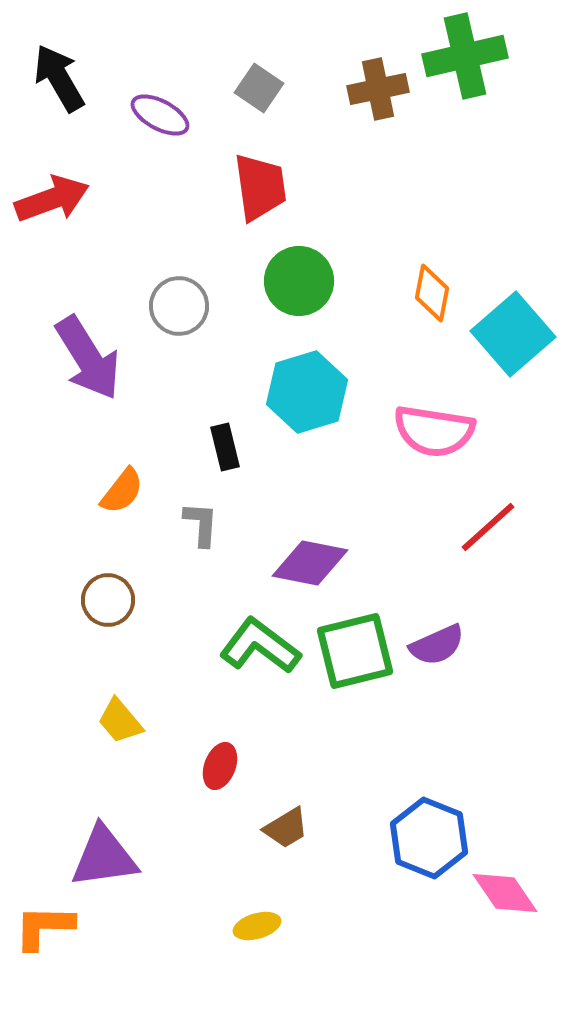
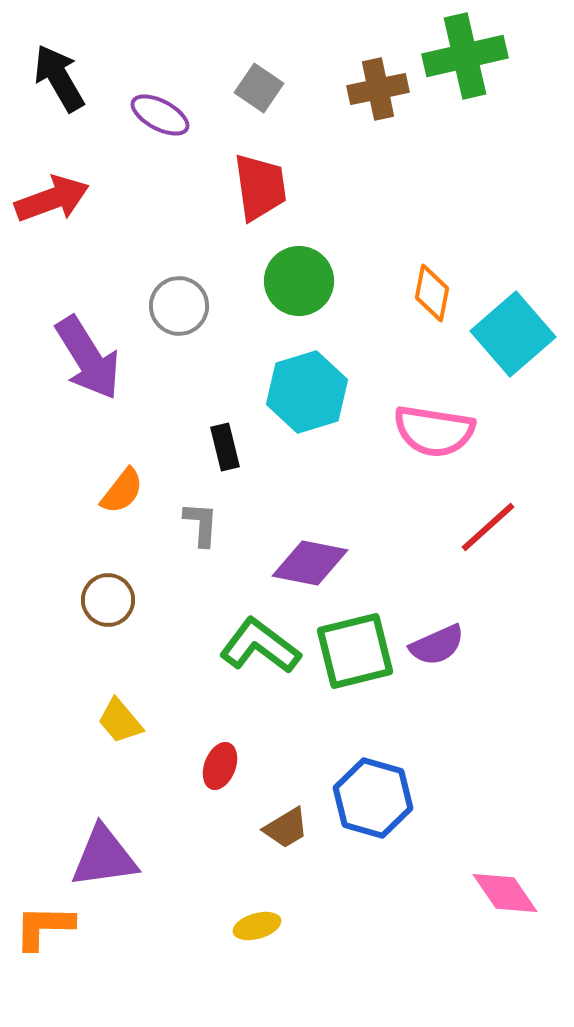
blue hexagon: moved 56 px left, 40 px up; rotated 6 degrees counterclockwise
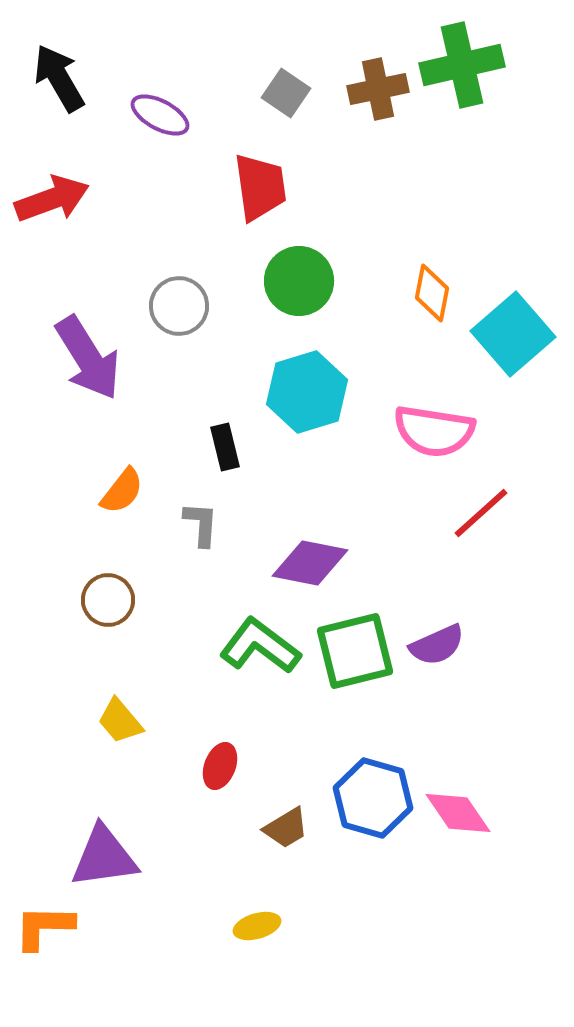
green cross: moved 3 px left, 9 px down
gray square: moved 27 px right, 5 px down
red line: moved 7 px left, 14 px up
pink diamond: moved 47 px left, 80 px up
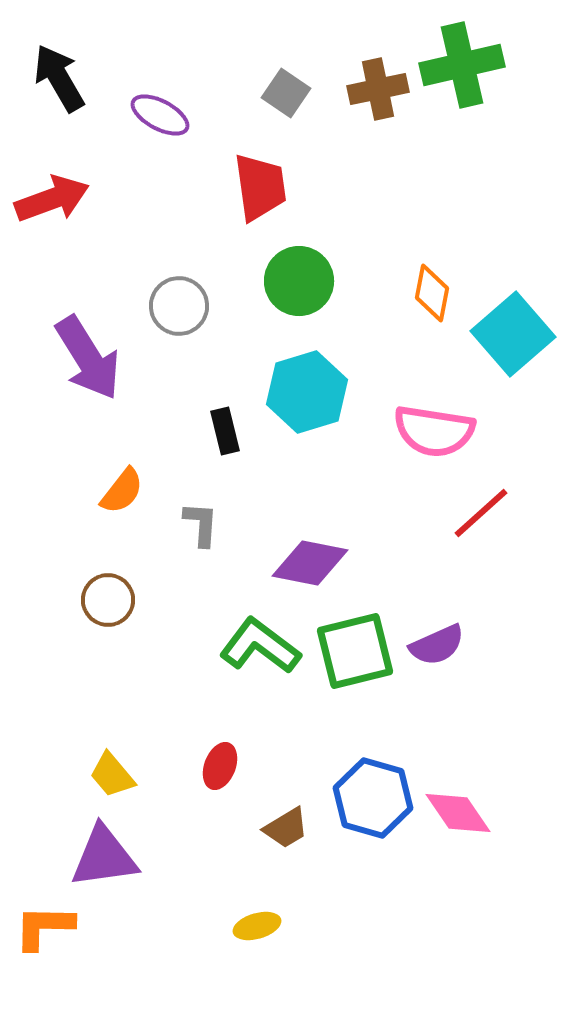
black rectangle: moved 16 px up
yellow trapezoid: moved 8 px left, 54 px down
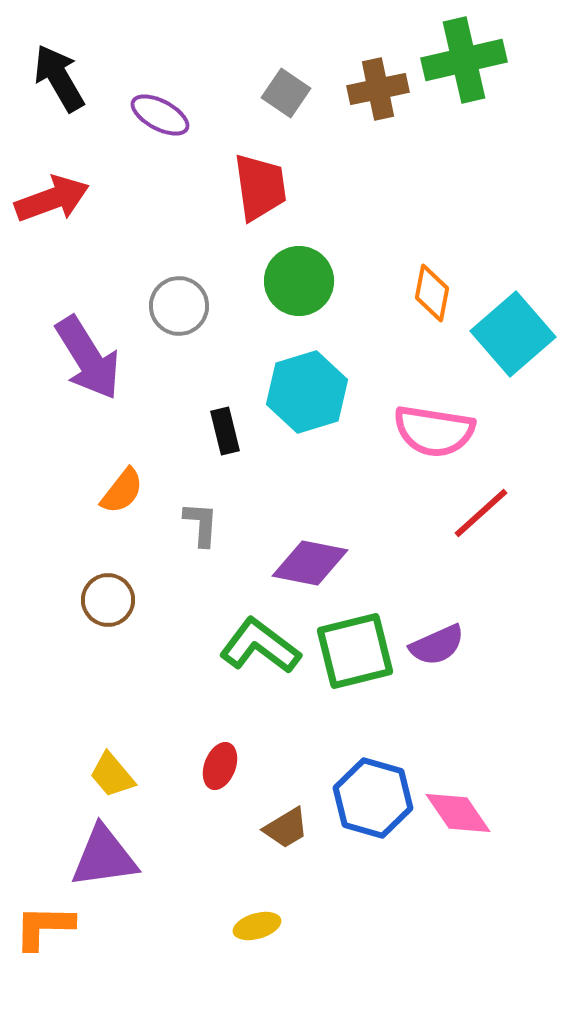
green cross: moved 2 px right, 5 px up
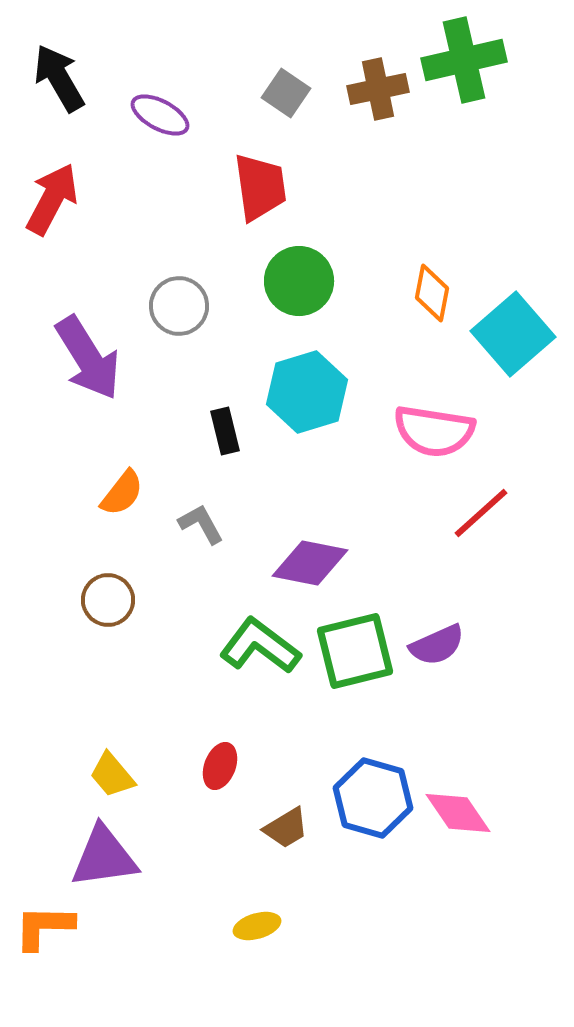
red arrow: rotated 42 degrees counterclockwise
orange semicircle: moved 2 px down
gray L-shape: rotated 33 degrees counterclockwise
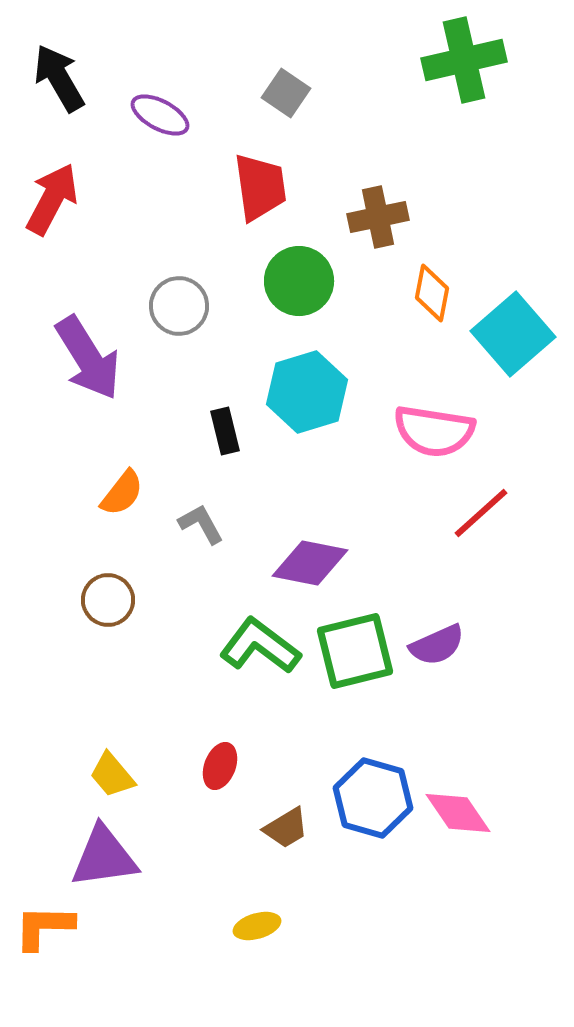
brown cross: moved 128 px down
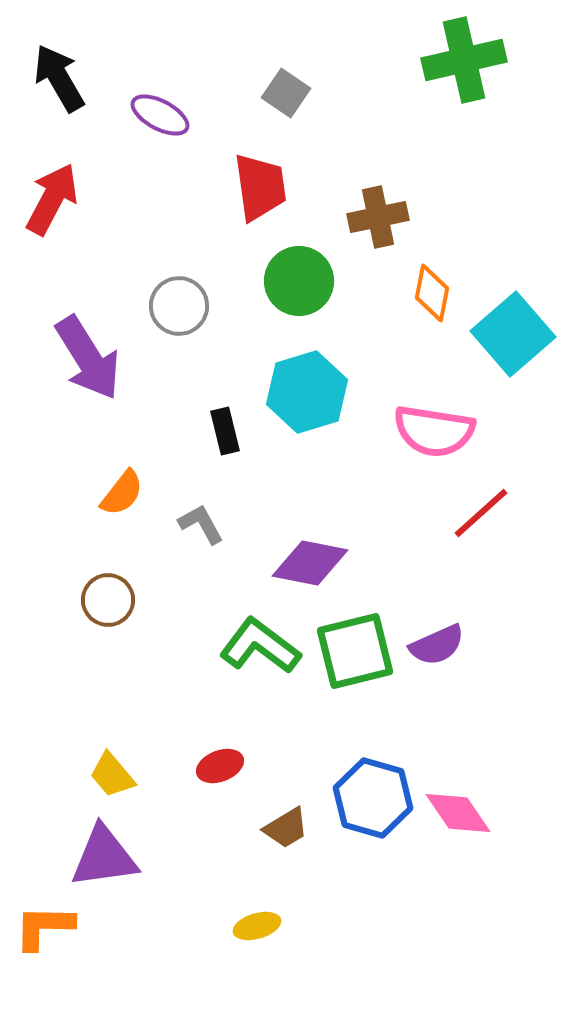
red ellipse: rotated 48 degrees clockwise
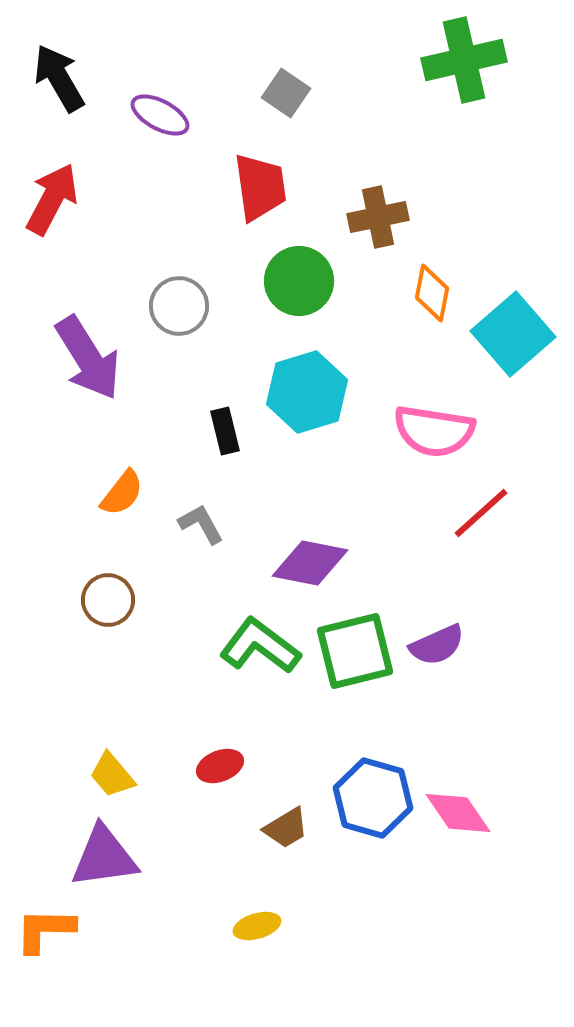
orange L-shape: moved 1 px right, 3 px down
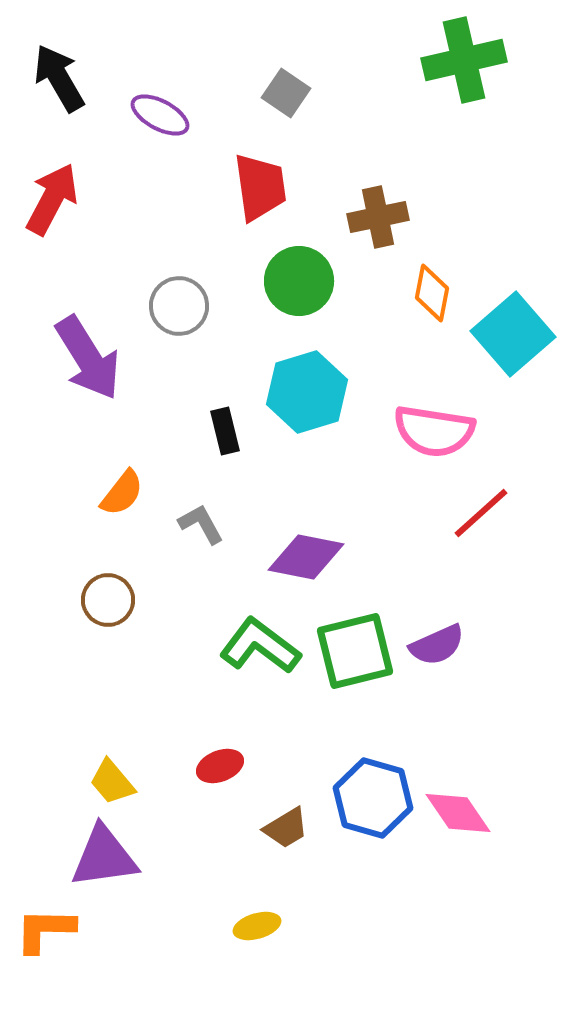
purple diamond: moved 4 px left, 6 px up
yellow trapezoid: moved 7 px down
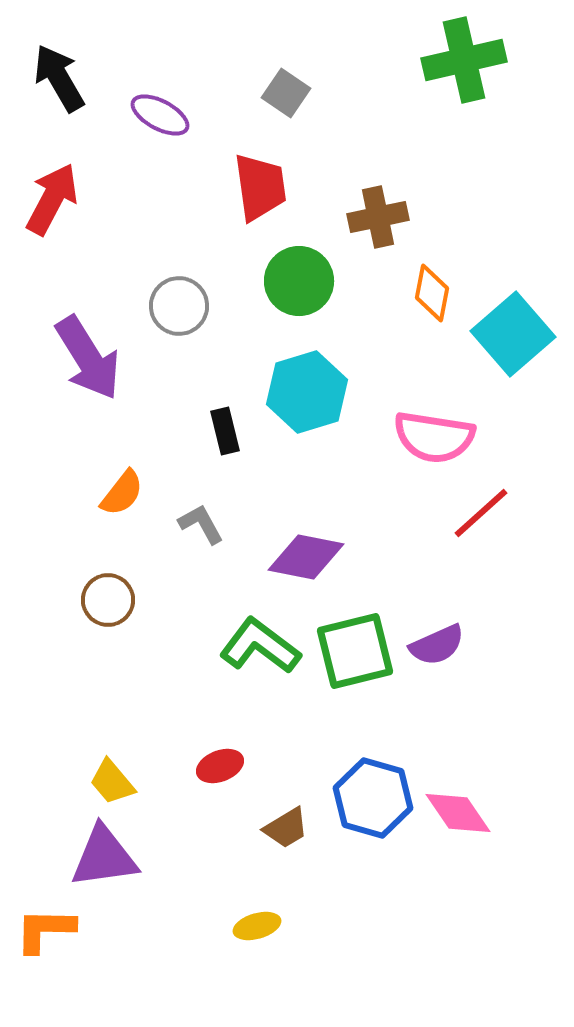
pink semicircle: moved 6 px down
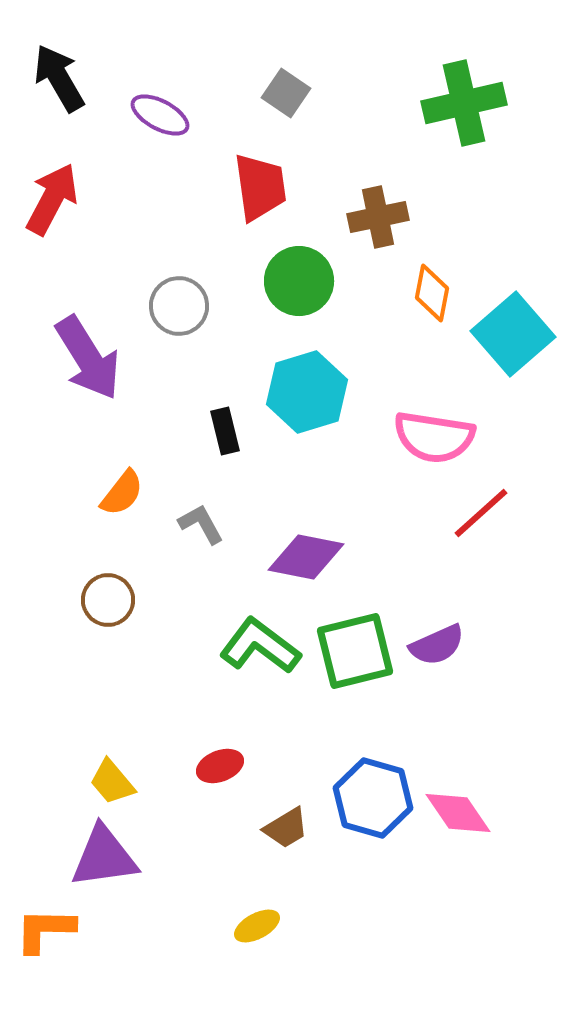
green cross: moved 43 px down
yellow ellipse: rotated 12 degrees counterclockwise
